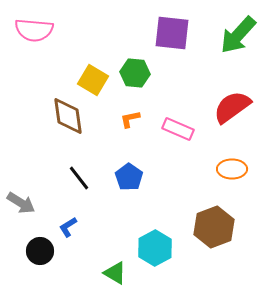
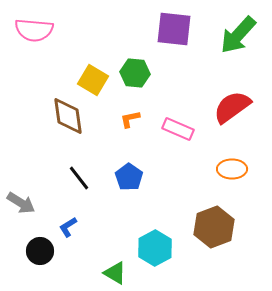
purple square: moved 2 px right, 4 px up
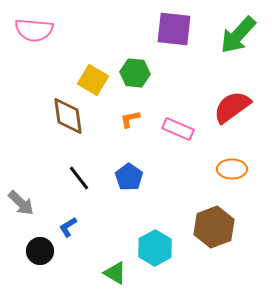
gray arrow: rotated 12 degrees clockwise
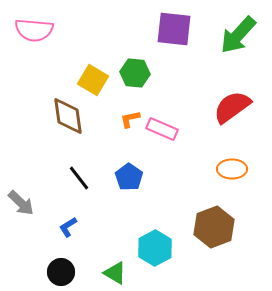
pink rectangle: moved 16 px left
black circle: moved 21 px right, 21 px down
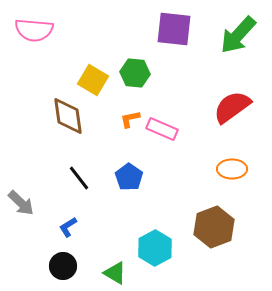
black circle: moved 2 px right, 6 px up
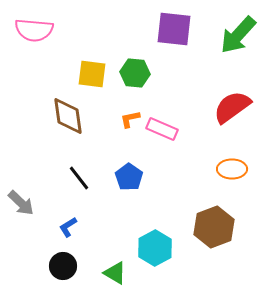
yellow square: moved 1 px left, 6 px up; rotated 24 degrees counterclockwise
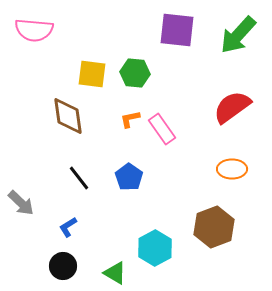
purple square: moved 3 px right, 1 px down
pink rectangle: rotated 32 degrees clockwise
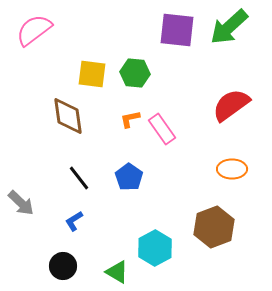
pink semicircle: rotated 138 degrees clockwise
green arrow: moved 9 px left, 8 px up; rotated 6 degrees clockwise
red semicircle: moved 1 px left, 2 px up
blue L-shape: moved 6 px right, 6 px up
green triangle: moved 2 px right, 1 px up
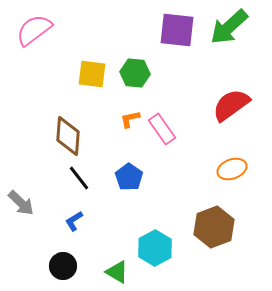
brown diamond: moved 20 px down; rotated 12 degrees clockwise
orange ellipse: rotated 20 degrees counterclockwise
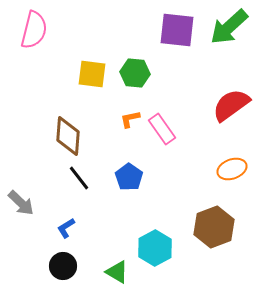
pink semicircle: rotated 141 degrees clockwise
blue L-shape: moved 8 px left, 7 px down
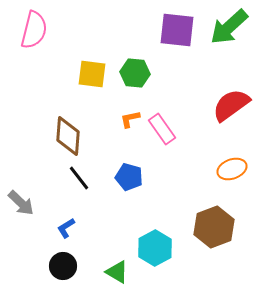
blue pentagon: rotated 20 degrees counterclockwise
